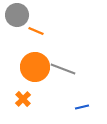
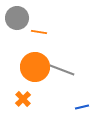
gray circle: moved 3 px down
orange line: moved 3 px right, 1 px down; rotated 14 degrees counterclockwise
gray line: moved 1 px left, 1 px down
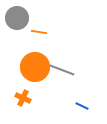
orange cross: moved 1 px up; rotated 21 degrees counterclockwise
blue line: moved 1 px up; rotated 40 degrees clockwise
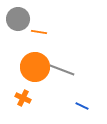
gray circle: moved 1 px right, 1 px down
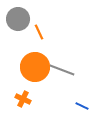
orange line: rotated 56 degrees clockwise
orange cross: moved 1 px down
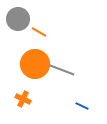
orange line: rotated 35 degrees counterclockwise
orange circle: moved 3 px up
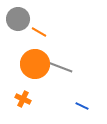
gray line: moved 2 px left, 3 px up
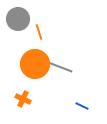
orange line: rotated 42 degrees clockwise
